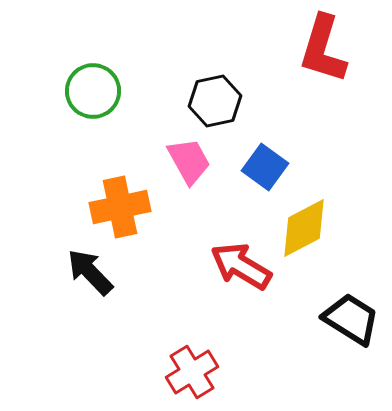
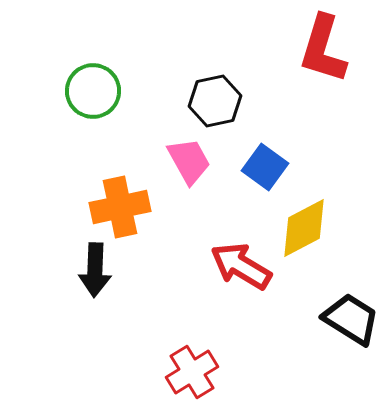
black arrow: moved 5 px right, 2 px up; rotated 134 degrees counterclockwise
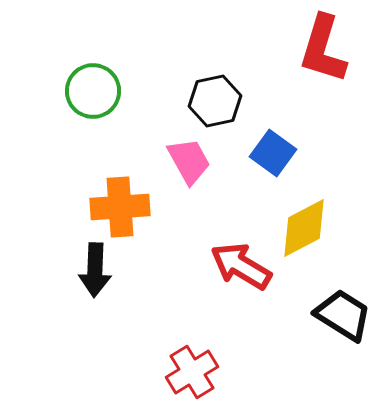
blue square: moved 8 px right, 14 px up
orange cross: rotated 8 degrees clockwise
black trapezoid: moved 8 px left, 4 px up
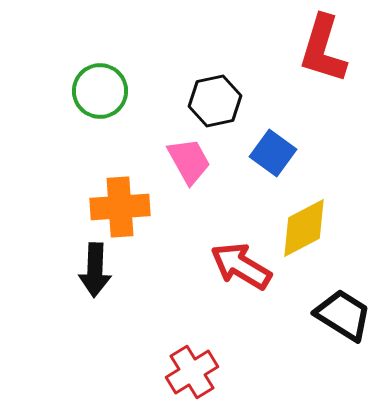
green circle: moved 7 px right
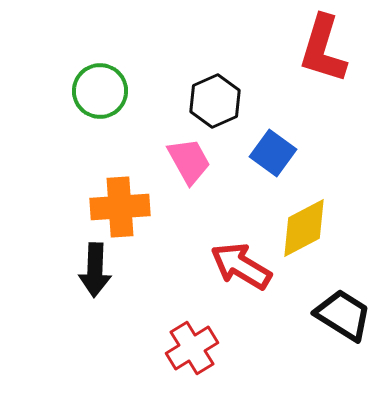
black hexagon: rotated 12 degrees counterclockwise
red cross: moved 24 px up
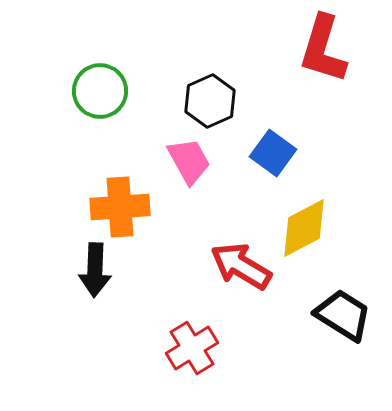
black hexagon: moved 5 px left
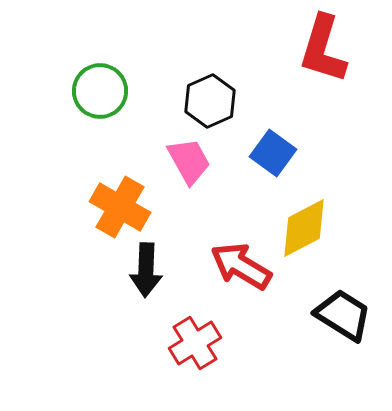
orange cross: rotated 34 degrees clockwise
black arrow: moved 51 px right
red cross: moved 3 px right, 5 px up
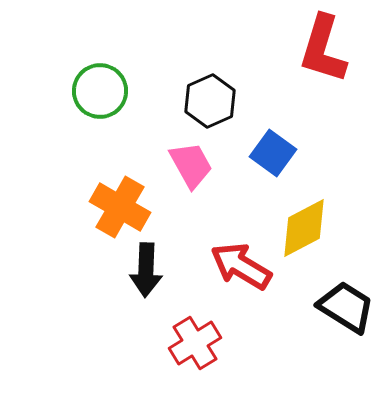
pink trapezoid: moved 2 px right, 4 px down
black trapezoid: moved 3 px right, 8 px up
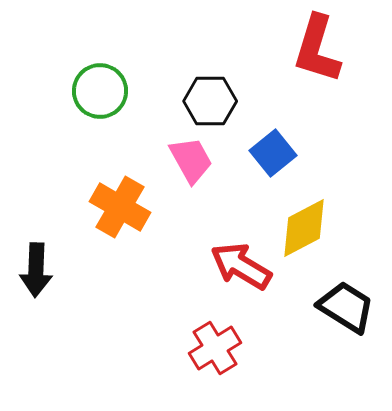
red L-shape: moved 6 px left
black hexagon: rotated 24 degrees clockwise
blue square: rotated 15 degrees clockwise
pink trapezoid: moved 5 px up
black arrow: moved 110 px left
red cross: moved 20 px right, 5 px down
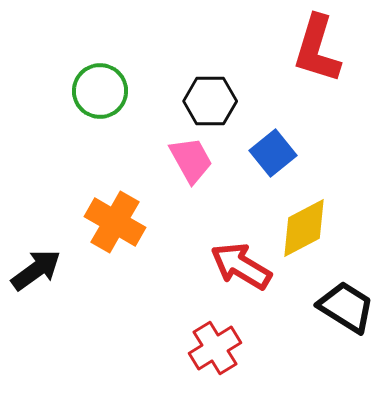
orange cross: moved 5 px left, 15 px down
black arrow: rotated 128 degrees counterclockwise
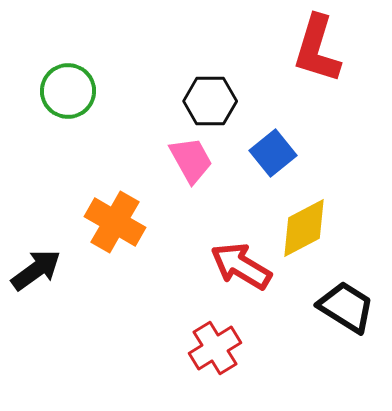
green circle: moved 32 px left
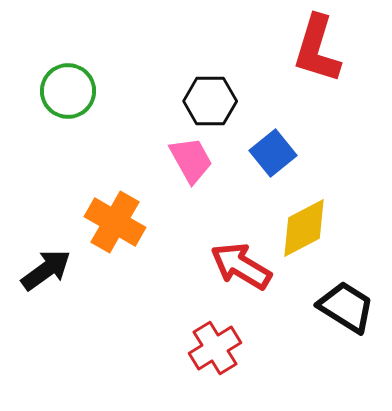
black arrow: moved 10 px right
